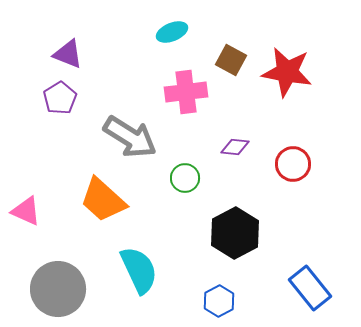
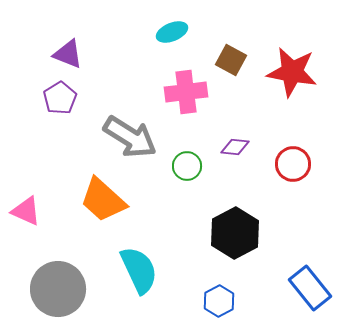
red star: moved 5 px right
green circle: moved 2 px right, 12 px up
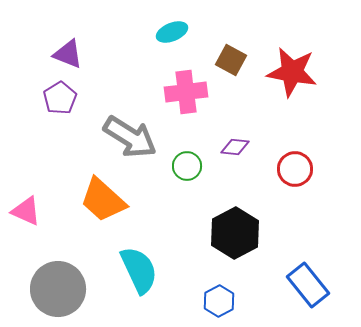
red circle: moved 2 px right, 5 px down
blue rectangle: moved 2 px left, 3 px up
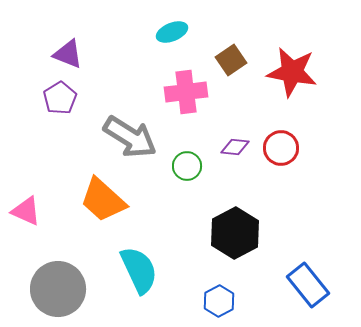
brown square: rotated 28 degrees clockwise
red circle: moved 14 px left, 21 px up
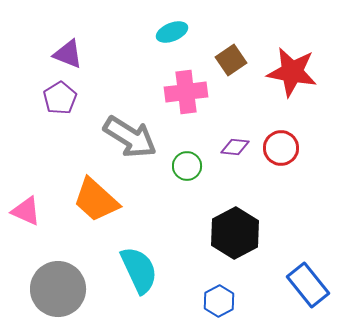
orange trapezoid: moved 7 px left
